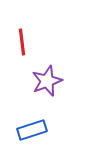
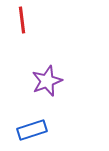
red line: moved 22 px up
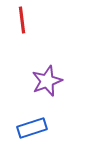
blue rectangle: moved 2 px up
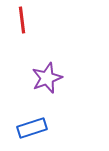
purple star: moved 3 px up
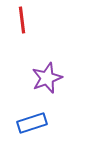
blue rectangle: moved 5 px up
